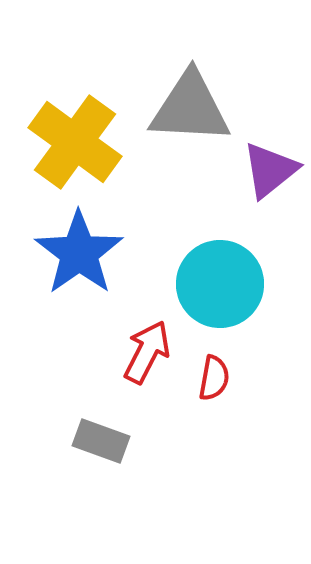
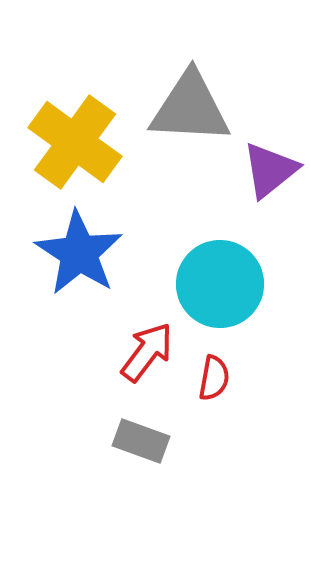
blue star: rotated 4 degrees counterclockwise
red arrow: rotated 10 degrees clockwise
gray rectangle: moved 40 px right
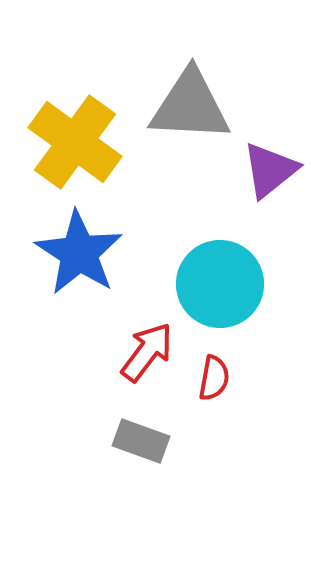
gray triangle: moved 2 px up
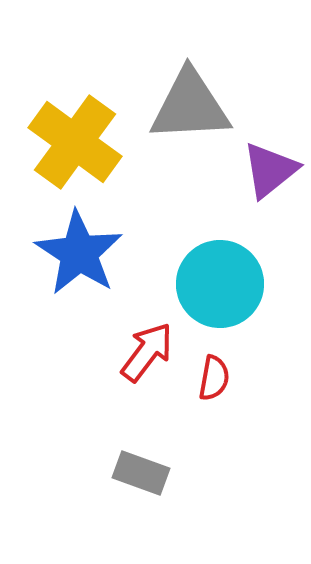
gray triangle: rotated 6 degrees counterclockwise
gray rectangle: moved 32 px down
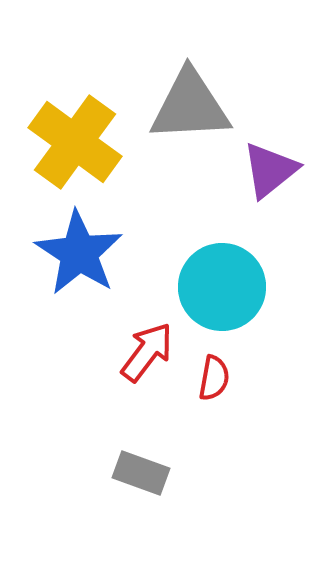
cyan circle: moved 2 px right, 3 px down
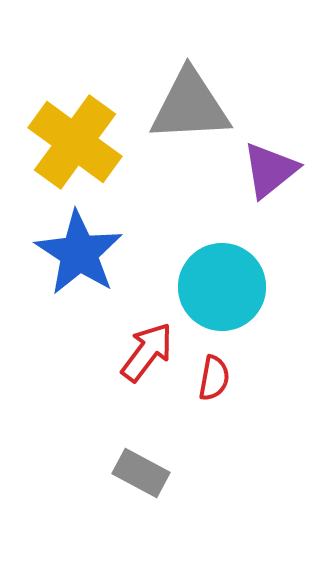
gray rectangle: rotated 8 degrees clockwise
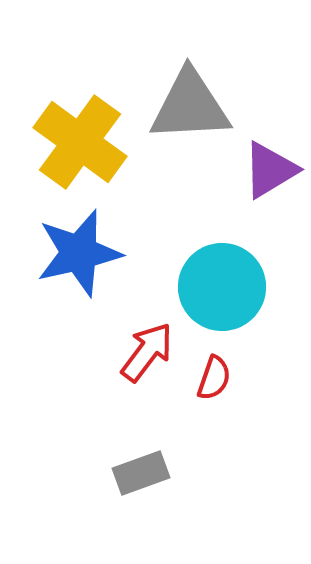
yellow cross: moved 5 px right
purple triangle: rotated 8 degrees clockwise
blue star: rotated 26 degrees clockwise
red semicircle: rotated 9 degrees clockwise
gray rectangle: rotated 48 degrees counterclockwise
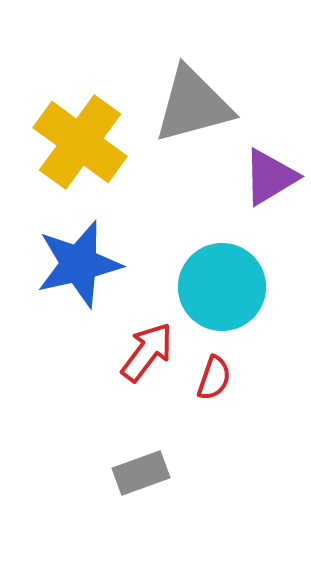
gray triangle: moved 3 px right, 1 px up; rotated 12 degrees counterclockwise
purple triangle: moved 7 px down
blue star: moved 11 px down
